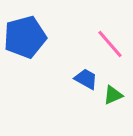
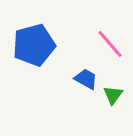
blue pentagon: moved 9 px right, 8 px down
green triangle: rotated 30 degrees counterclockwise
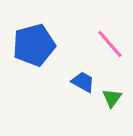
blue trapezoid: moved 3 px left, 3 px down
green triangle: moved 1 px left, 3 px down
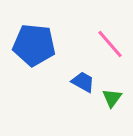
blue pentagon: rotated 21 degrees clockwise
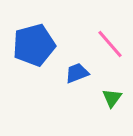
blue pentagon: rotated 21 degrees counterclockwise
blue trapezoid: moved 6 px left, 9 px up; rotated 50 degrees counterclockwise
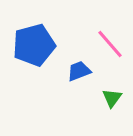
blue trapezoid: moved 2 px right, 2 px up
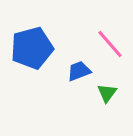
blue pentagon: moved 2 px left, 3 px down
green triangle: moved 5 px left, 5 px up
